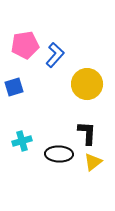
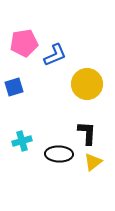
pink pentagon: moved 1 px left, 2 px up
blue L-shape: rotated 25 degrees clockwise
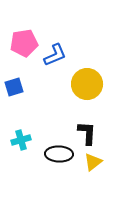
cyan cross: moved 1 px left, 1 px up
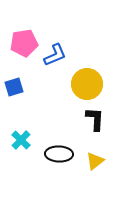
black L-shape: moved 8 px right, 14 px up
cyan cross: rotated 30 degrees counterclockwise
yellow triangle: moved 2 px right, 1 px up
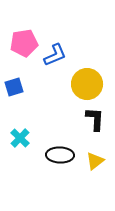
cyan cross: moved 1 px left, 2 px up
black ellipse: moved 1 px right, 1 px down
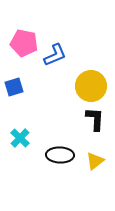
pink pentagon: rotated 20 degrees clockwise
yellow circle: moved 4 px right, 2 px down
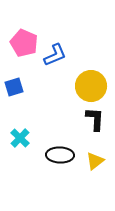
pink pentagon: rotated 12 degrees clockwise
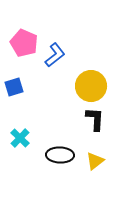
blue L-shape: rotated 15 degrees counterclockwise
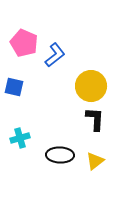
blue square: rotated 30 degrees clockwise
cyan cross: rotated 30 degrees clockwise
